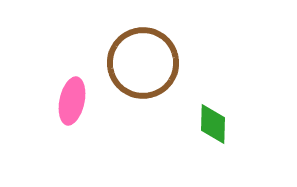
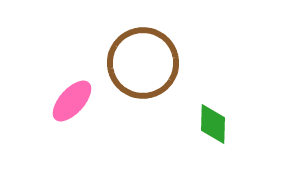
pink ellipse: rotated 30 degrees clockwise
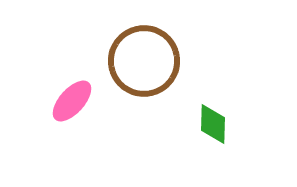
brown circle: moved 1 px right, 2 px up
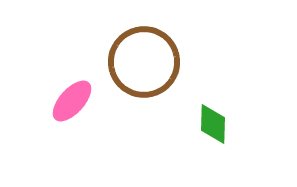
brown circle: moved 1 px down
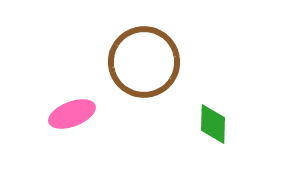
pink ellipse: moved 13 px down; rotated 27 degrees clockwise
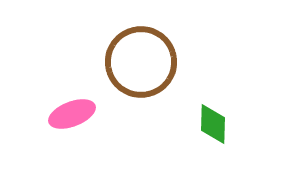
brown circle: moved 3 px left
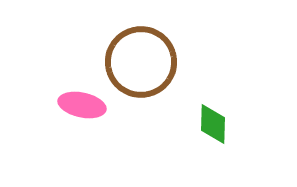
pink ellipse: moved 10 px right, 9 px up; rotated 33 degrees clockwise
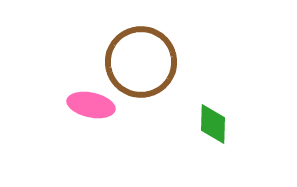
pink ellipse: moved 9 px right
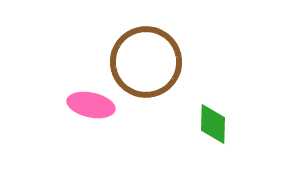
brown circle: moved 5 px right
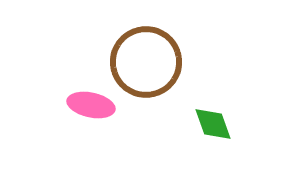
green diamond: rotated 21 degrees counterclockwise
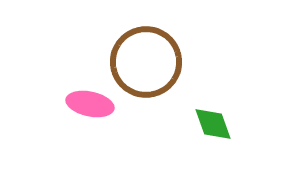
pink ellipse: moved 1 px left, 1 px up
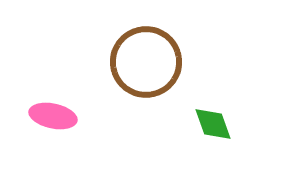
pink ellipse: moved 37 px left, 12 px down
